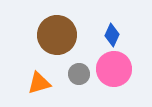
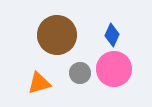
gray circle: moved 1 px right, 1 px up
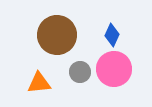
gray circle: moved 1 px up
orange triangle: rotated 10 degrees clockwise
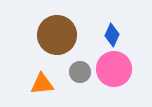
orange triangle: moved 3 px right, 1 px down
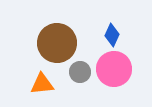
brown circle: moved 8 px down
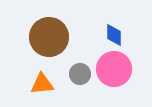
blue diamond: moved 2 px right; rotated 25 degrees counterclockwise
brown circle: moved 8 px left, 6 px up
gray circle: moved 2 px down
